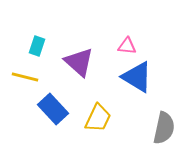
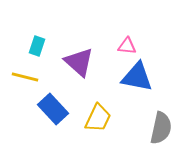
blue triangle: rotated 20 degrees counterclockwise
gray semicircle: moved 3 px left
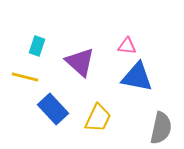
purple triangle: moved 1 px right
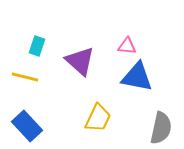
purple triangle: moved 1 px up
blue rectangle: moved 26 px left, 17 px down
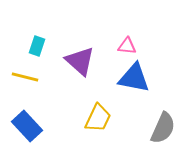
blue triangle: moved 3 px left, 1 px down
gray semicircle: moved 2 px right; rotated 12 degrees clockwise
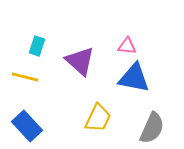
gray semicircle: moved 11 px left
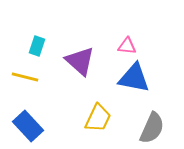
blue rectangle: moved 1 px right
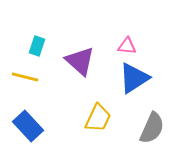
blue triangle: rotated 44 degrees counterclockwise
